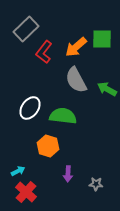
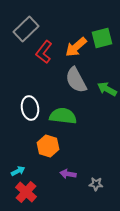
green square: moved 1 px up; rotated 15 degrees counterclockwise
white ellipse: rotated 45 degrees counterclockwise
purple arrow: rotated 98 degrees clockwise
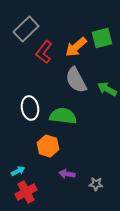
purple arrow: moved 1 px left
red cross: rotated 20 degrees clockwise
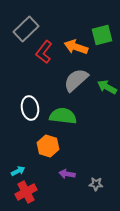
green square: moved 3 px up
orange arrow: rotated 60 degrees clockwise
gray semicircle: rotated 76 degrees clockwise
green arrow: moved 2 px up
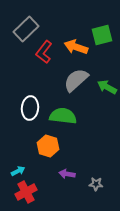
white ellipse: rotated 15 degrees clockwise
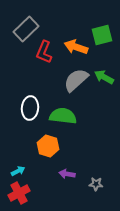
red L-shape: rotated 15 degrees counterclockwise
green arrow: moved 3 px left, 10 px up
red cross: moved 7 px left, 1 px down
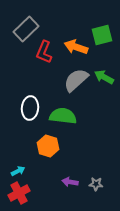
purple arrow: moved 3 px right, 8 px down
